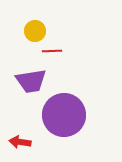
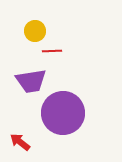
purple circle: moved 1 px left, 2 px up
red arrow: rotated 30 degrees clockwise
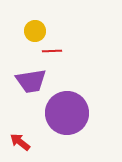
purple circle: moved 4 px right
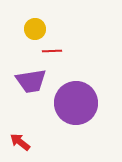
yellow circle: moved 2 px up
purple circle: moved 9 px right, 10 px up
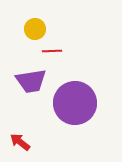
purple circle: moved 1 px left
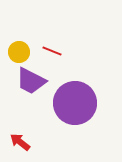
yellow circle: moved 16 px left, 23 px down
red line: rotated 24 degrees clockwise
purple trapezoid: rotated 36 degrees clockwise
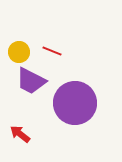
red arrow: moved 8 px up
